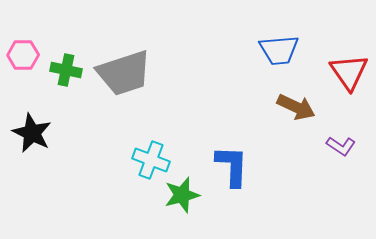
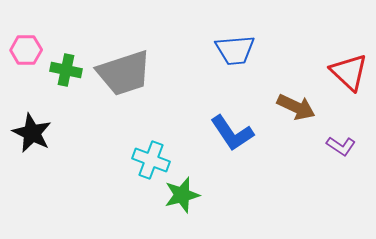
blue trapezoid: moved 44 px left
pink hexagon: moved 3 px right, 5 px up
red triangle: rotated 12 degrees counterclockwise
blue L-shape: moved 33 px up; rotated 144 degrees clockwise
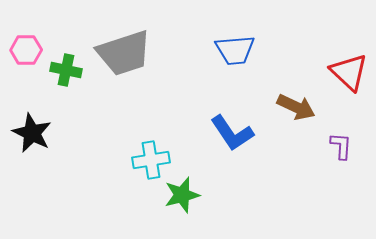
gray trapezoid: moved 20 px up
purple L-shape: rotated 120 degrees counterclockwise
cyan cross: rotated 30 degrees counterclockwise
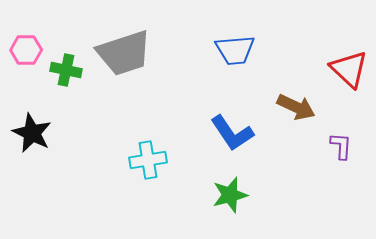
red triangle: moved 3 px up
cyan cross: moved 3 px left
green star: moved 48 px right
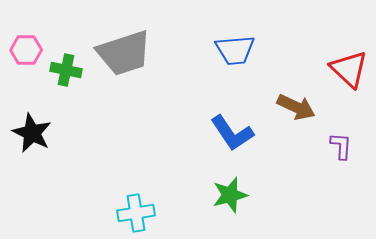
cyan cross: moved 12 px left, 53 px down
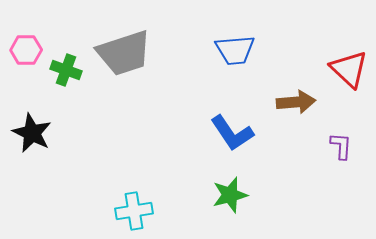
green cross: rotated 8 degrees clockwise
brown arrow: moved 5 px up; rotated 30 degrees counterclockwise
cyan cross: moved 2 px left, 2 px up
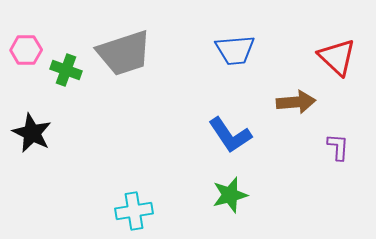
red triangle: moved 12 px left, 12 px up
blue L-shape: moved 2 px left, 2 px down
purple L-shape: moved 3 px left, 1 px down
